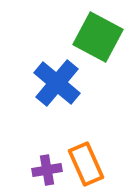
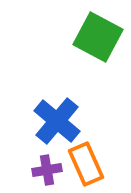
blue cross: moved 38 px down
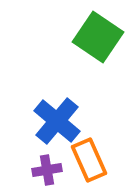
green square: rotated 6 degrees clockwise
orange rectangle: moved 3 px right, 4 px up
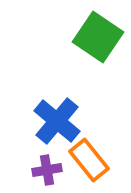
orange rectangle: rotated 15 degrees counterclockwise
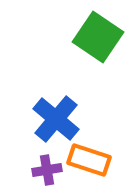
blue cross: moved 1 px left, 2 px up
orange rectangle: rotated 33 degrees counterclockwise
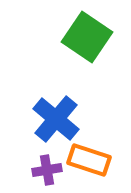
green square: moved 11 px left
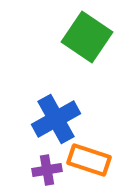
blue cross: rotated 21 degrees clockwise
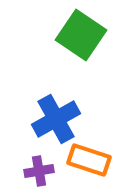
green square: moved 6 px left, 2 px up
purple cross: moved 8 px left, 1 px down
